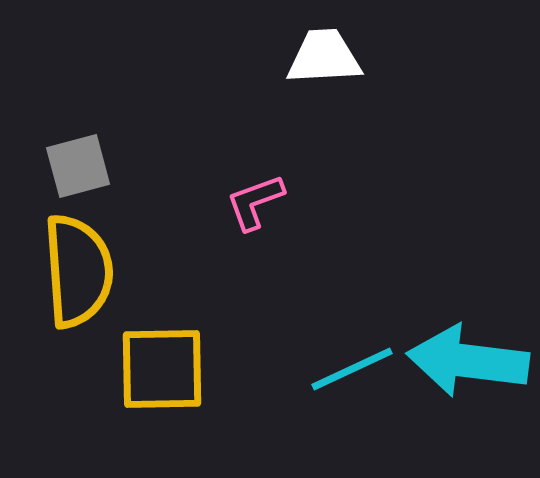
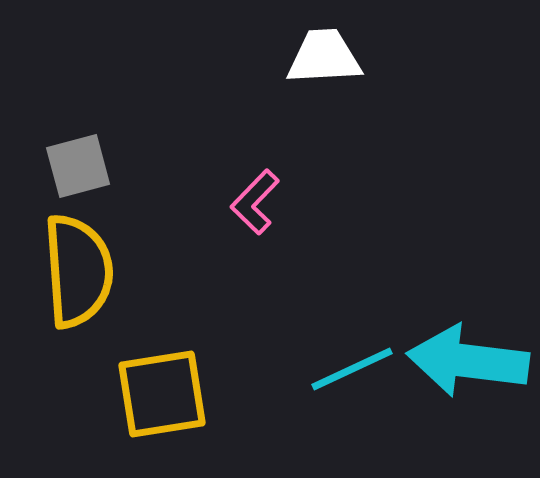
pink L-shape: rotated 26 degrees counterclockwise
yellow square: moved 25 px down; rotated 8 degrees counterclockwise
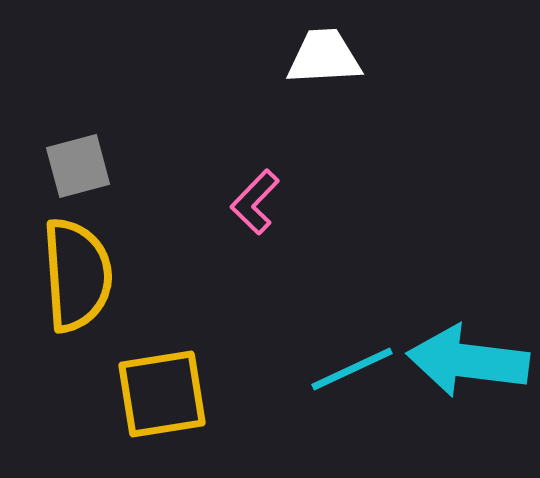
yellow semicircle: moved 1 px left, 4 px down
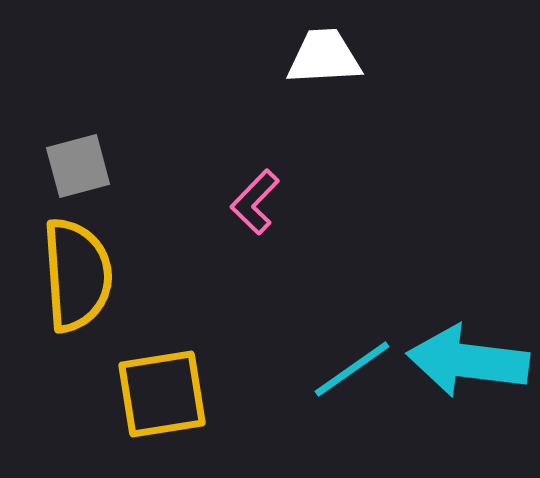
cyan line: rotated 10 degrees counterclockwise
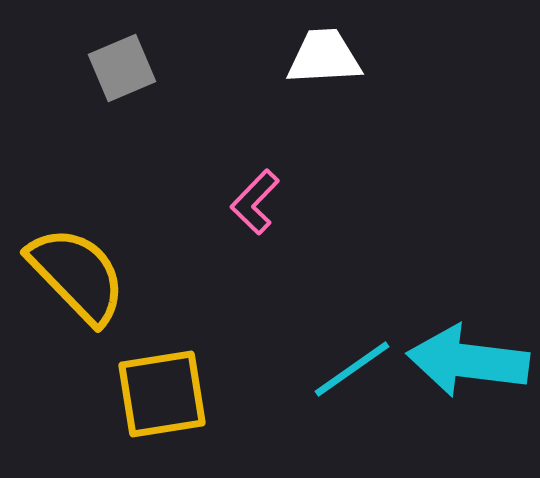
gray square: moved 44 px right, 98 px up; rotated 8 degrees counterclockwise
yellow semicircle: rotated 40 degrees counterclockwise
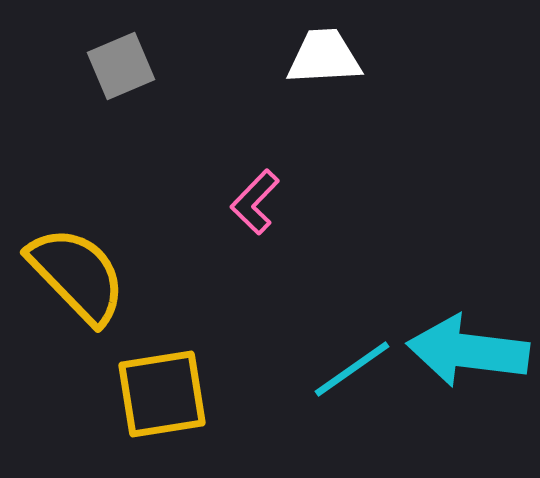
gray square: moved 1 px left, 2 px up
cyan arrow: moved 10 px up
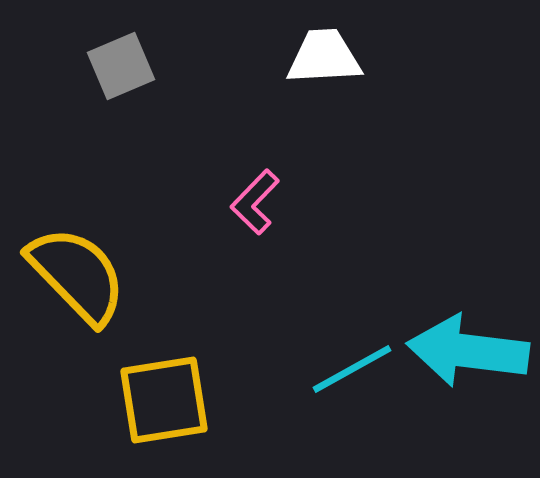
cyan line: rotated 6 degrees clockwise
yellow square: moved 2 px right, 6 px down
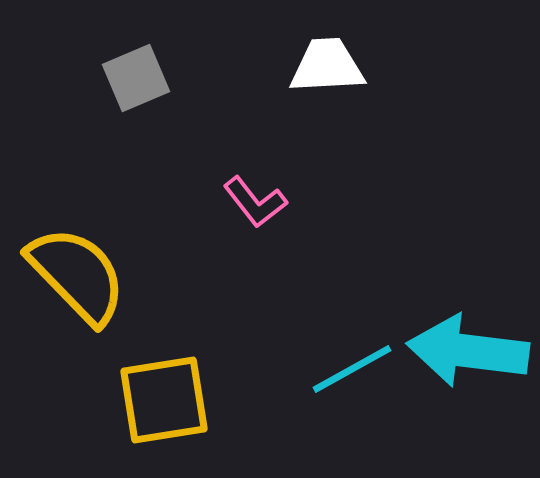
white trapezoid: moved 3 px right, 9 px down
gray square: moved 15 px right, 12 px down
pink L-shape: rotated 82 degrees counterclockwise
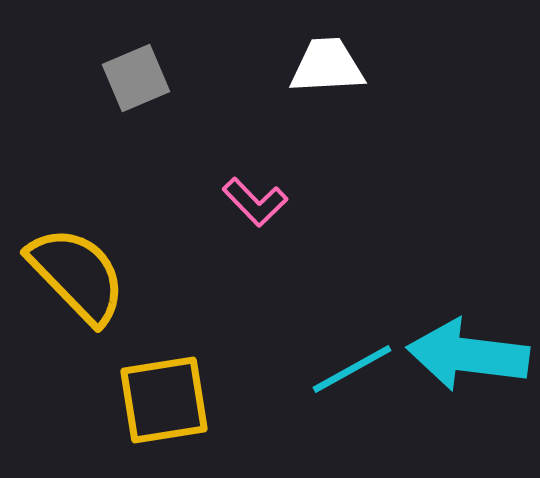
pink L-shape: rotated 6 degrees counterclockwise
cyan arrow: moved 4 px down
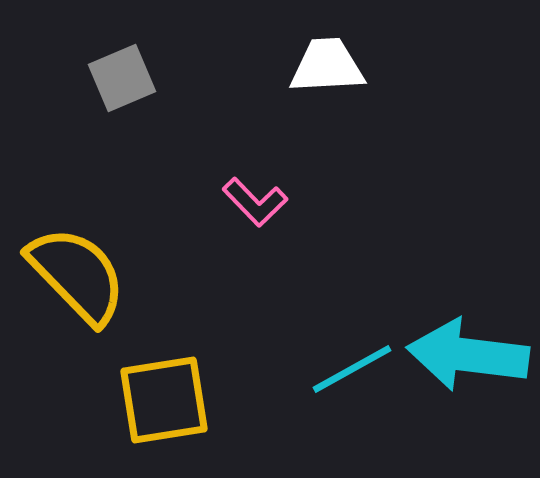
gray square: moved 14 px left
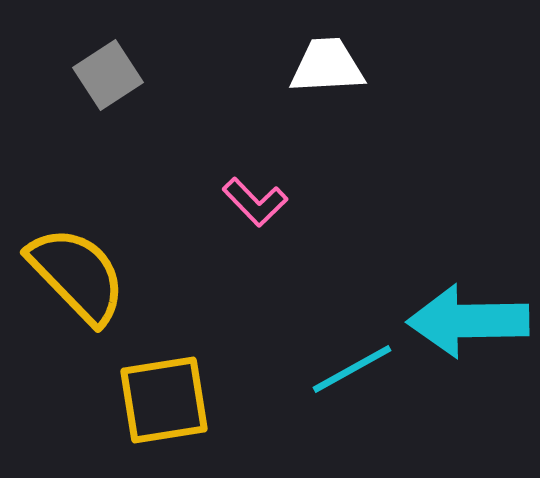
gray square: moved 14 px left, 3 px up; rotated 10 degrees counterclockwise
cyan arrow: moved 34 px up; rotated 8 degrees counterclockwise
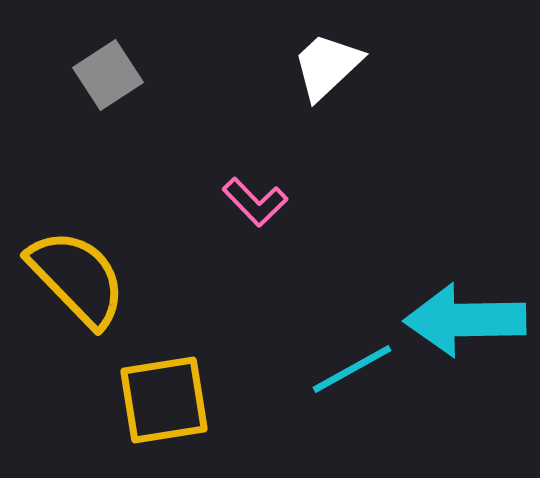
white trapezoid: rotated 40 degrees counterclockwise
yellow semicircle: moved 3 px down
cyan arrow: moved 3 px left, 1 px up
